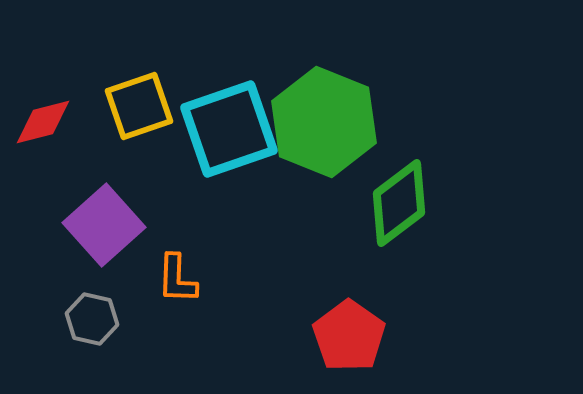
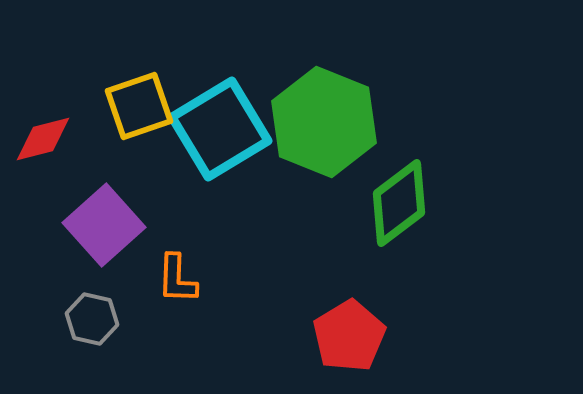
red diamond: moved 17 px down
cyan square: moved 9 px left; rotated 12 degrees counterclockwise
red pentagon: rotated 6 degrees clockwise
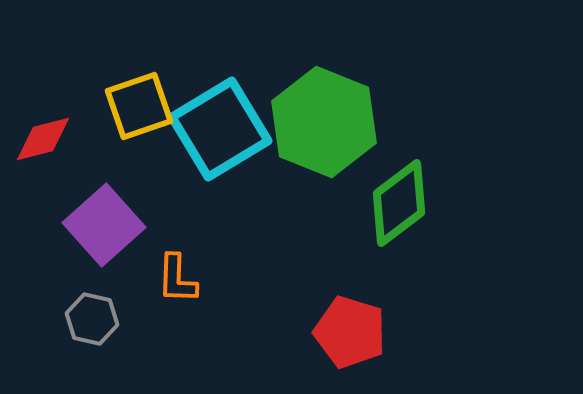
red pentagon: moved 1 px right, 4 px up; rotated 24 degrees counterclockwise
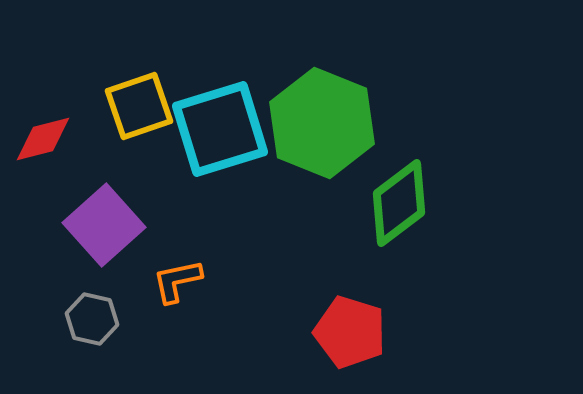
green hexagon: moved 2 px left, 1 px down
cyan square: rotated 14 degrees clockwise
orange L-shape: moved 2 px down; rotated 76 degrees clockwise
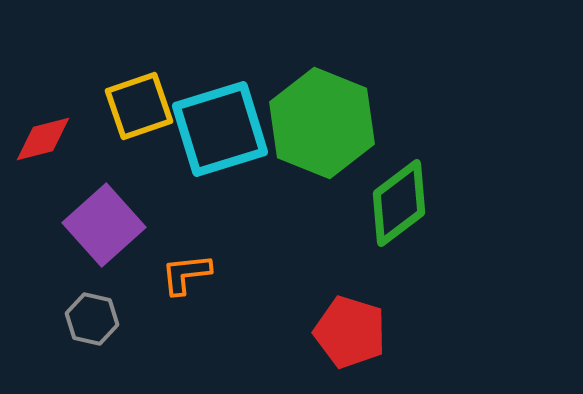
orange L-shape: moved 9 px right, 7 px up; rotated 6 degrees clockwise
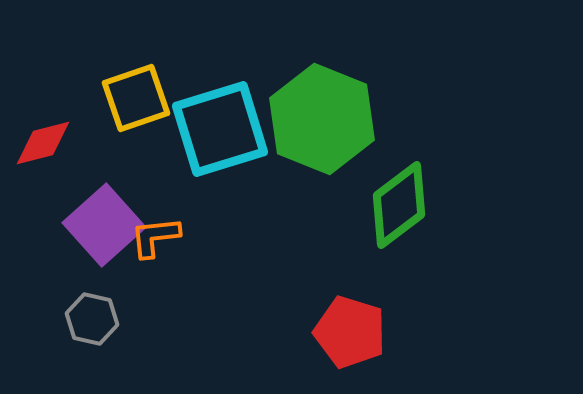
yellow square: moved 3 px left, 8 px up
green hexagon: moved 4 px up
red diamond: moved 4 px down
green diamond: moved 2 px down
orange L-shape: moved 31 px left, 37 px up
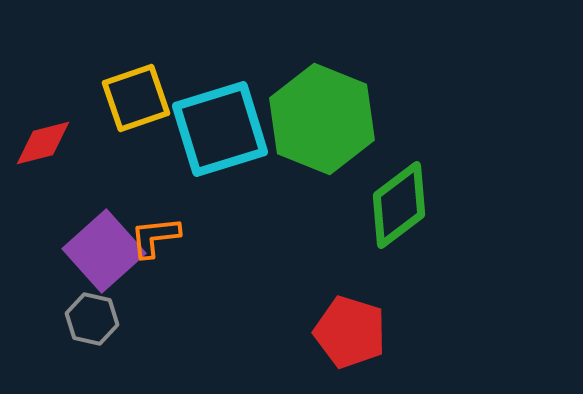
purple square: moved 26 px down
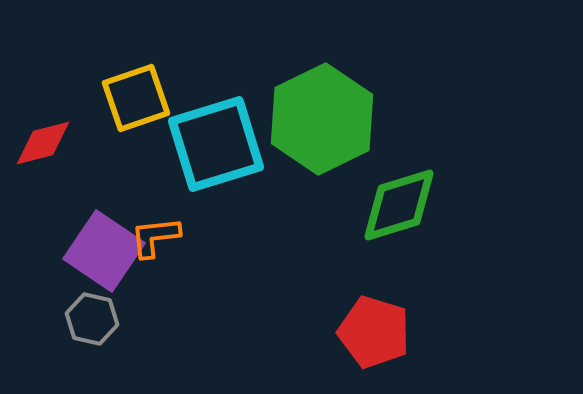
green hexagon: rotated 12 degrees clockwise
cyan square: moved 4 px left, 15 px down
green diamond: rotated 20 degrees clockwise
purple square: rotated 14 degrees counterclockwise
red pentagon: moved 24 px right
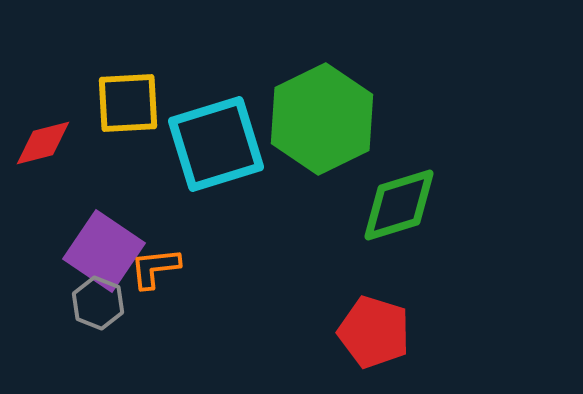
yellow square: moved 8 px left, 5 px down; rotated 16 degrees clockwise
orange L-shape: moved 31 px down
gray hexagon: moved 6 px right, 16 px up; rotated 9 degrees clockwise
